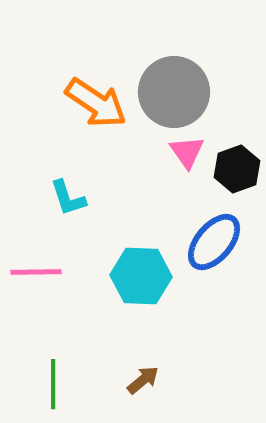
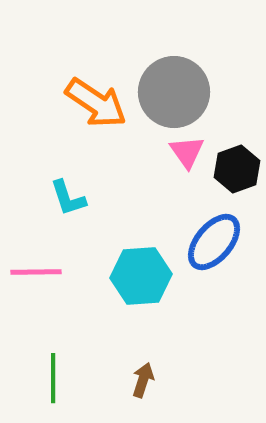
cyan hexagon: rotated 6 degrees counterclockwise
brown arrow: rotated 32 degrees counterclockwise
green line: moved 6 px up
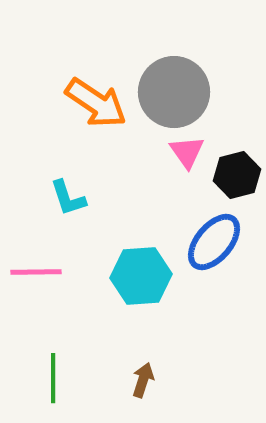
black hexagon: moved 6 px down; rotated 6 degrees clockwise
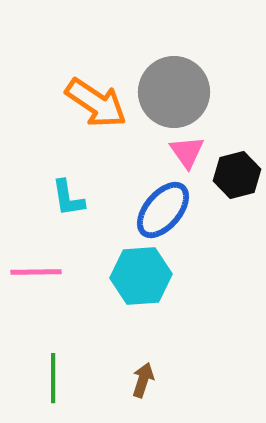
cyan L-shape: rotated 9 degrees clockwise
blue ellipse: moved 51 px left, 32 px up
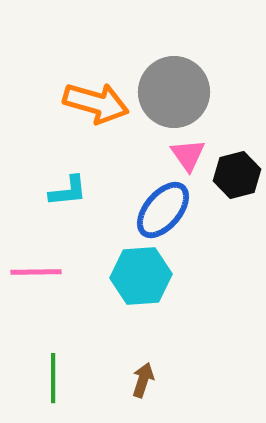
orange arrow: rotated 18 degrees counterclockwise
pink triangle: moved 1 px right, 3 px down
cyan L-shape: moved 7 px up; rotated 87 degrees counterclockwise
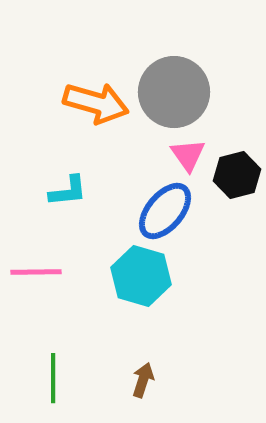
blue ellipse: moved 2 px right, 1 px down
cyan hexagon: rotated 20 degrees clockwise
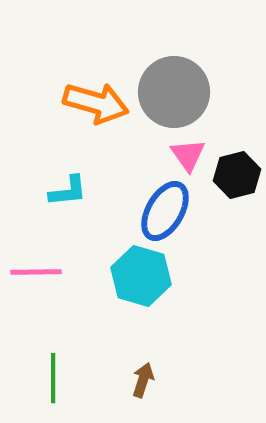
blue ellipse: rotated 10 degrees counterclockwise
